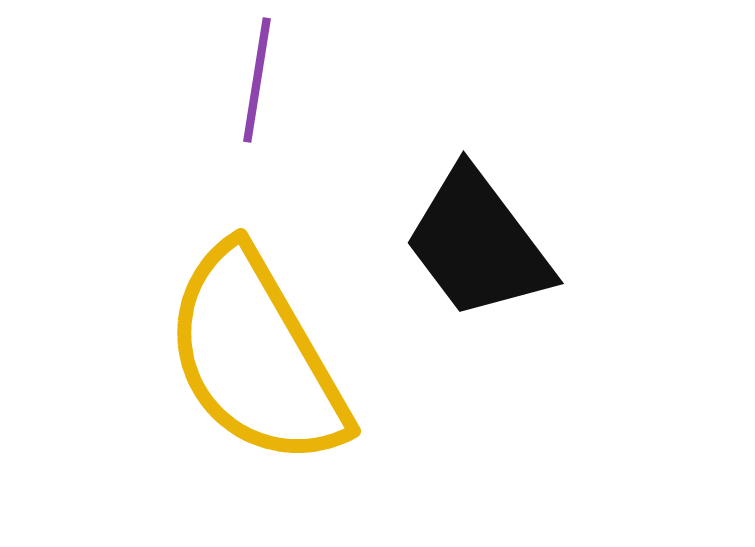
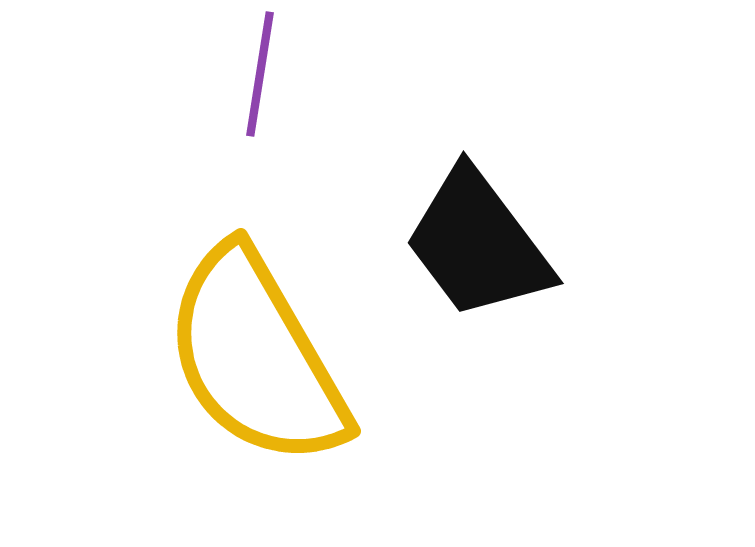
purple line: moved 3 px right, 6 px up
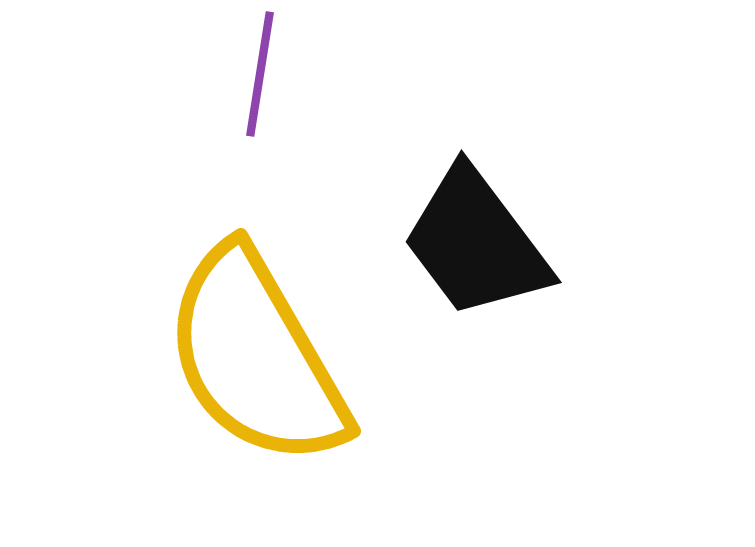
black trapezoid: moved 2 px left, 1 px up
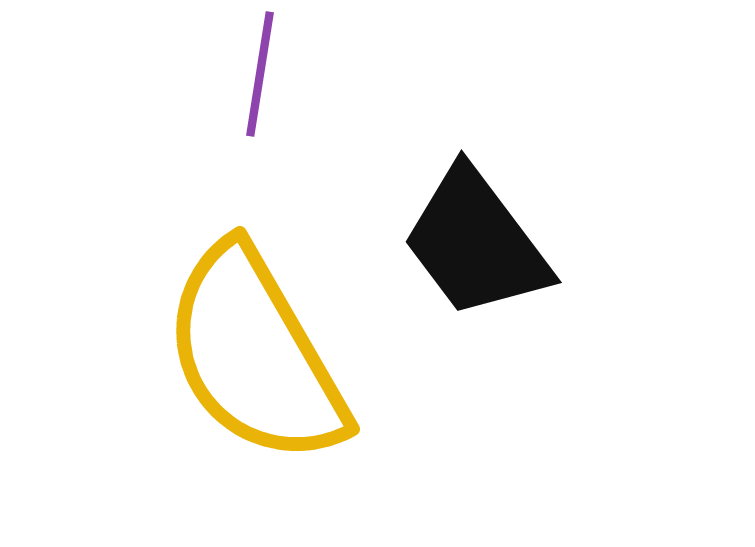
yellow semicircle: moved 1 px left, 2 px up
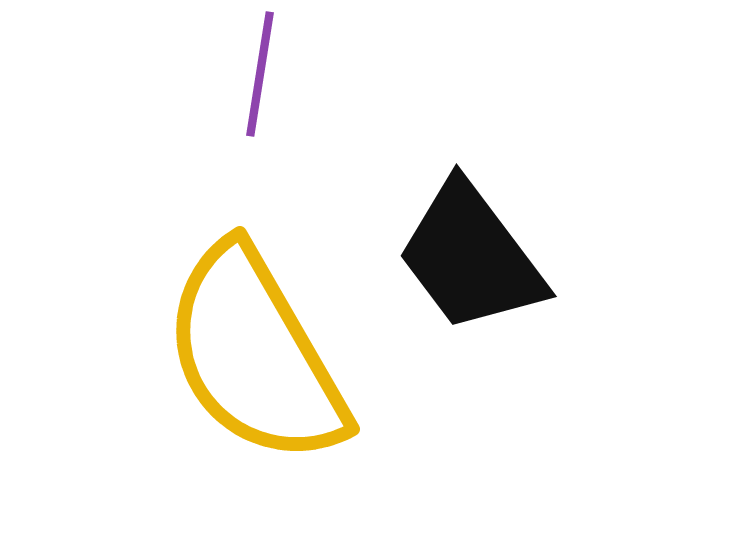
black trapezoid: moved 5 px left, 14 px down
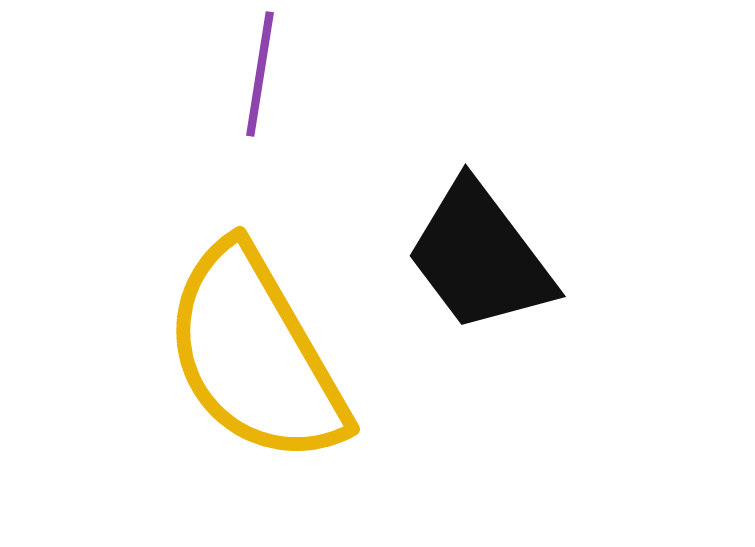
black trapezoid: moved 9 px right
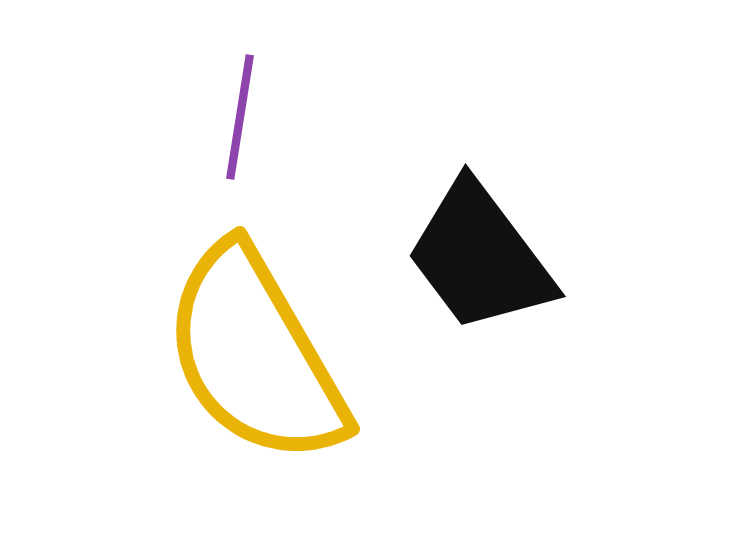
purple line: moved 20 px left, 43 px down
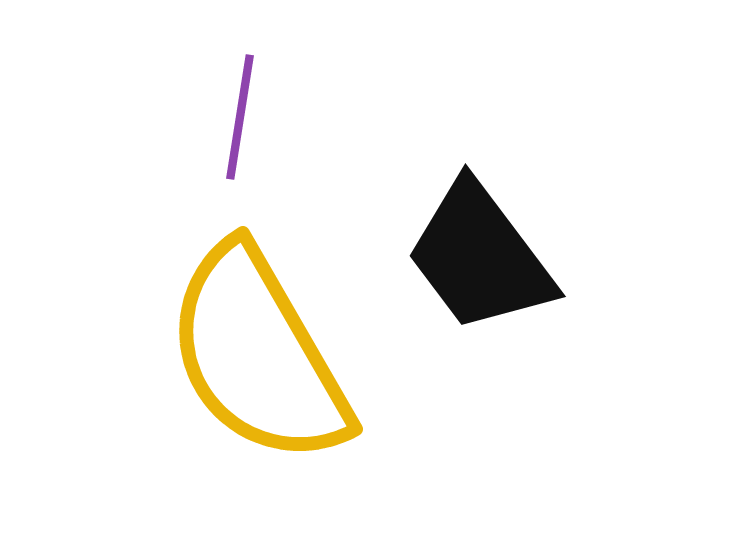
yellow semicircle: moved 3 px right
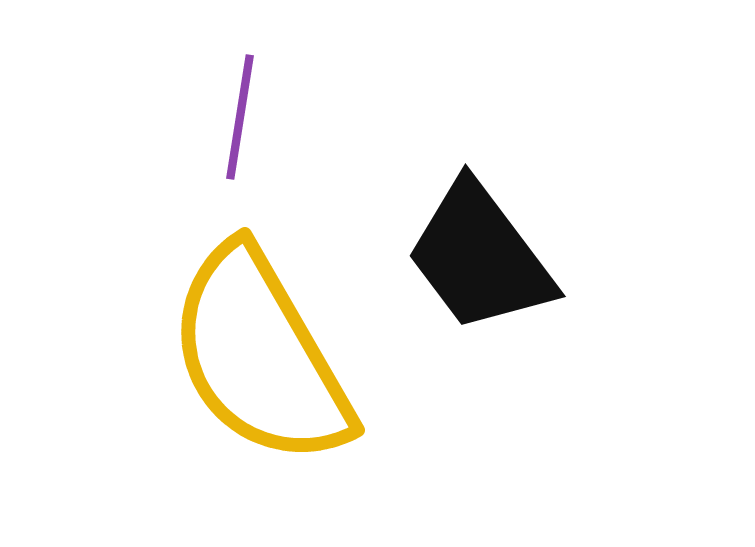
yellow semicircle: moved 2 px right, 1 px down
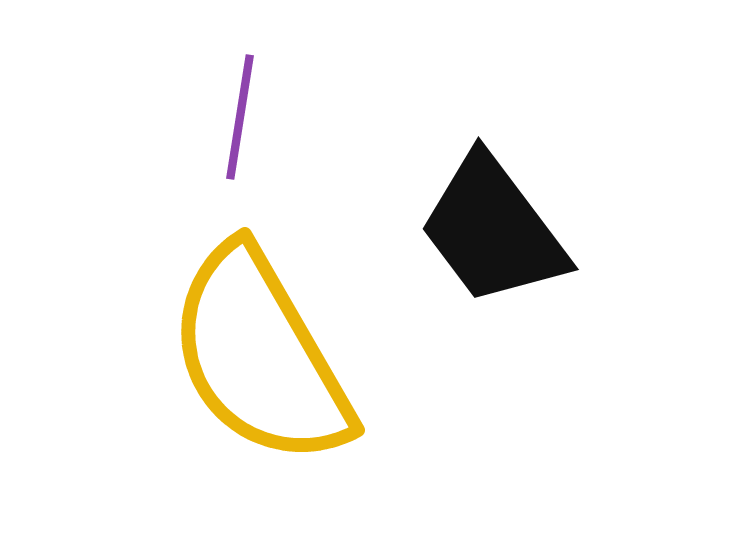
black trapezoid: moved 13 px right, 27 px up
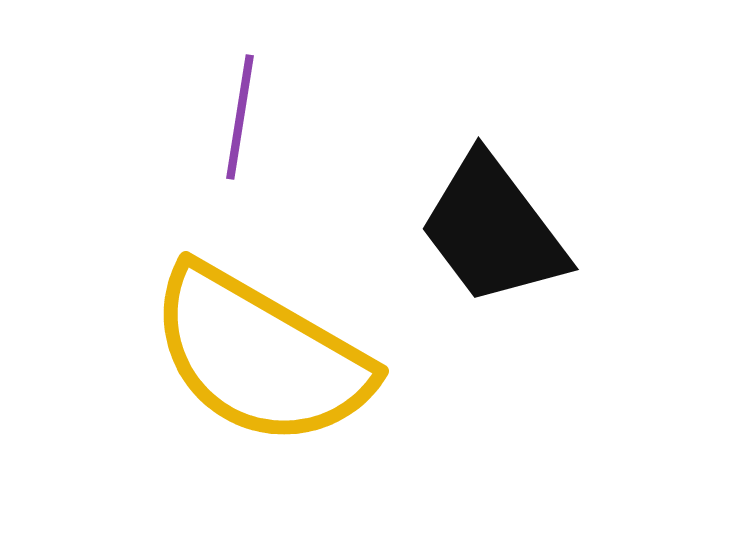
yellow semicircle: rotated 30 degrees counterclockwise
